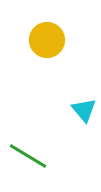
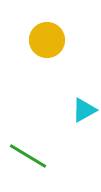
cyan triangle: rotated 40 degrees clockwise
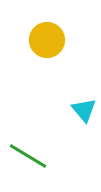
cyan triangle: rotated 40 degrees counterclockwise
